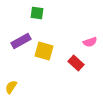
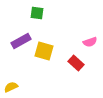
yellow semicircle: rotated 32 degrees clockwise
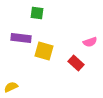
purple rectangle: moved 3 px up; rotated 36 degrees clockwise
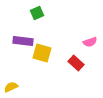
green square: rotated 32 degrees counterclockwise
purple rectangle: moved 2 px right, 3 px down
yellow square: moved 2 px left, 2 px down
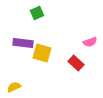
purple rectangle: moved 2 px down
yellow semicircle: moved 3 px right
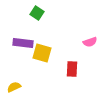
green square: rotated 32 degrees counterclockwise
red rectangle: moved 4 px left, 6 px down; rotated 49 degrees clockwise
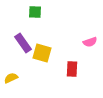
green square: moved 2 px left, 1 px up; rotated 32 degrees counterclockwise
purple rectangle: rotated 48 degrees clockwise
yellow semicircle: moved 3 px left, 9 px up
